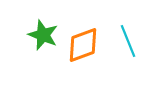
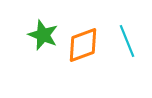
cyan line: moved 1 px left
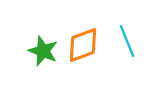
green star: moved 16 px down
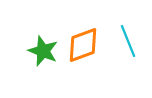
cyan line: moved 1 px right
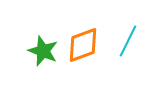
cyan line: rotated 48 degrees clockwise
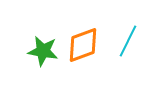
green star: rotated 12 degrees counterclockwise
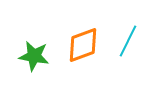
green star: moved 9 px left, 5 px down
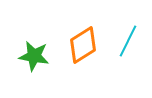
orange diamond: rotated 12 degrees counterclockwise
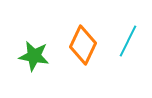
orange diamond: rotated 33 degrees counterclockwise
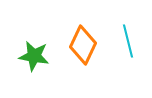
cyan line: rotated 40 degrees counterclockwise
